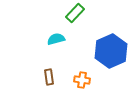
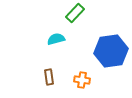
blue hexagon: rotated 16 degrees clockwise
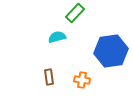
cyan semicircle: moved 1 px right, 2 px up
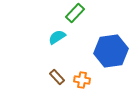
cyan semicircle: rotated 18 degrees counterclockwise
brown rectangle: moved 8 px right; rotated 35 degrees counterclockwise
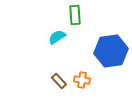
green rectangle: moved 2 px down; rotated 48 degrees counterclockwise
brown rectangle: moved 2 px right, 4 px down
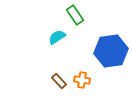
green rectangle: rotated 30 degrees counterclockwise
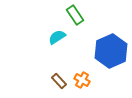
blue hexagon: rotated 16 degrees counterclockwise
orange cross: rotated 21 degrees clockwise
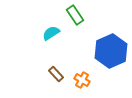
cyan semicircle: moved 6 px left, 4 px up
brown rectangle: moved 3 px left, 7 px up
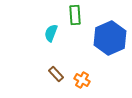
green rectangle: rotated 30 degrees clockwise
cyan semicircle: rotated 36 degrees counterclockwise
blue hexagon: moved 1 px left, 13 px up
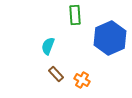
cyan semicircle: moved 3 px left, 13 px down
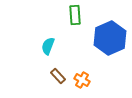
brown rectangle: moved 2 px right, 2 px down
